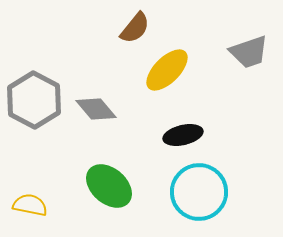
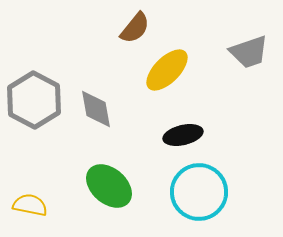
gray diamond: rotated 30 degrees clockwise
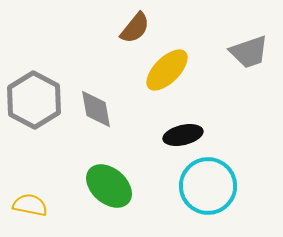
cyan circle: moved 9 px right, 6 px up
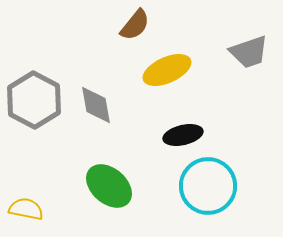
brown semicircle: moved 3 px up
yellow ellipse: rotated 21 degrees clockwise
gray diamond: moved 4 px up
yellow semicircle: moved 4 px left, 4 px down
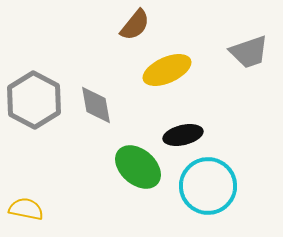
green ellipse: moved 29 px right, 19 px up
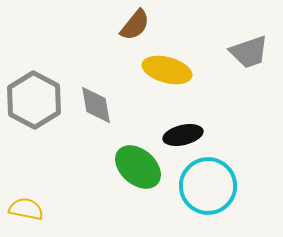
yellow ellipse: rotated 39 degrees clockwise
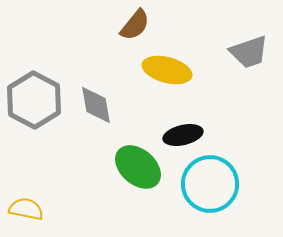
cyan circle: moved 2 px right, 2 px up
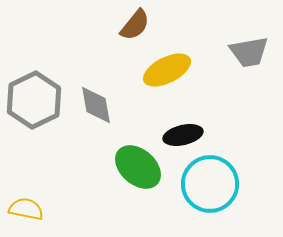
gray trapezoid: rotated 9 degrees clockwise
yellow ellipse: rotated 42 degrees counterclockwise
gray hexagon: rotated 6 degrees clockwise
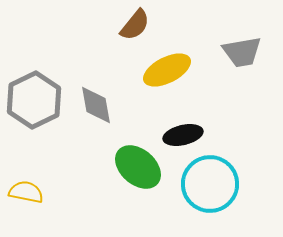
gray trapezoid: moved 7 px left
yellow semicircle: moved 17 px up
